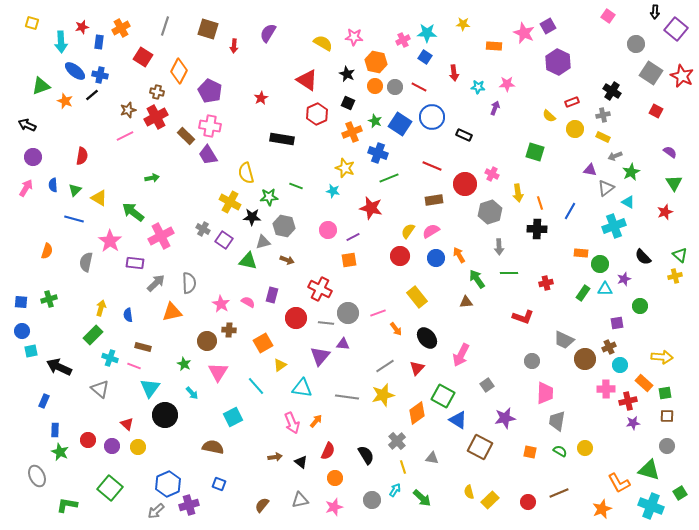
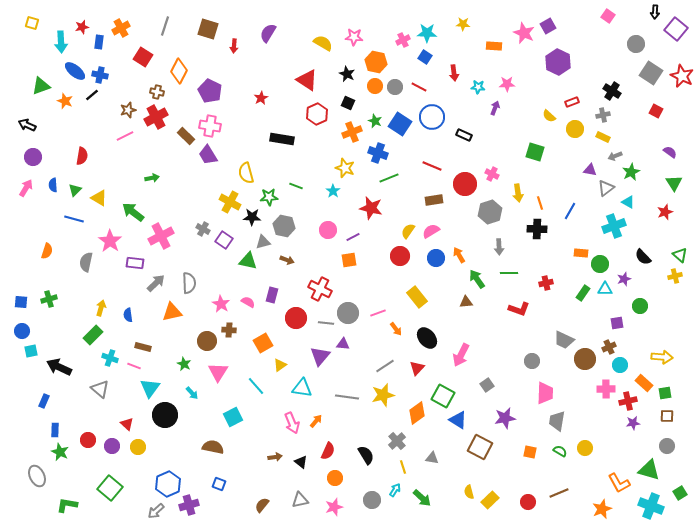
cyan star at (333, 191): rotated 24 degrees clockwise
red L-shape at (523, 317): moved 4 px left, 8 px up
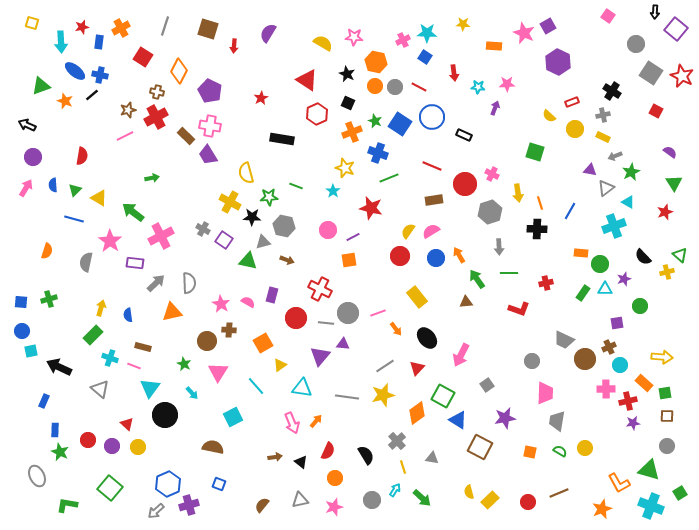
yellow cross at (675, 276): moved 8 px left, 4 px up
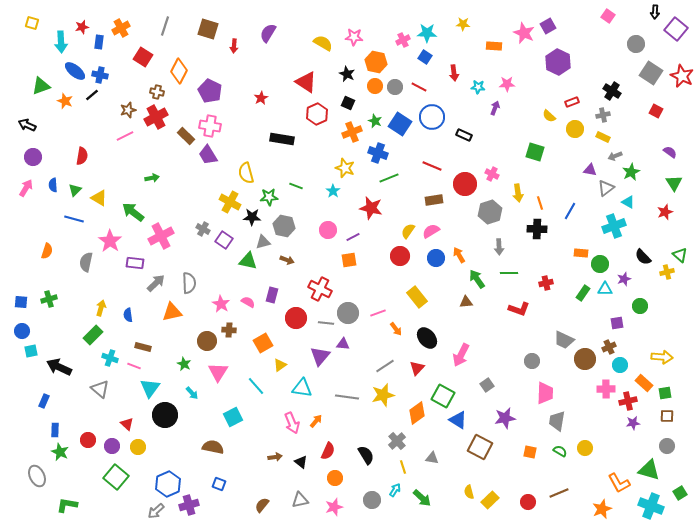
red triangle at (307, 80): moved 1 px left, 2 px down
green square at (110, 488): moved 6 px right, 11 px up
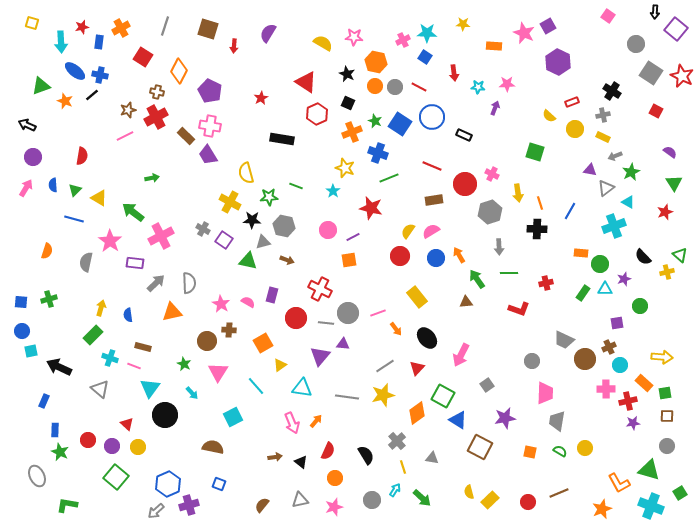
black star at (252, 217): moved 3 px down
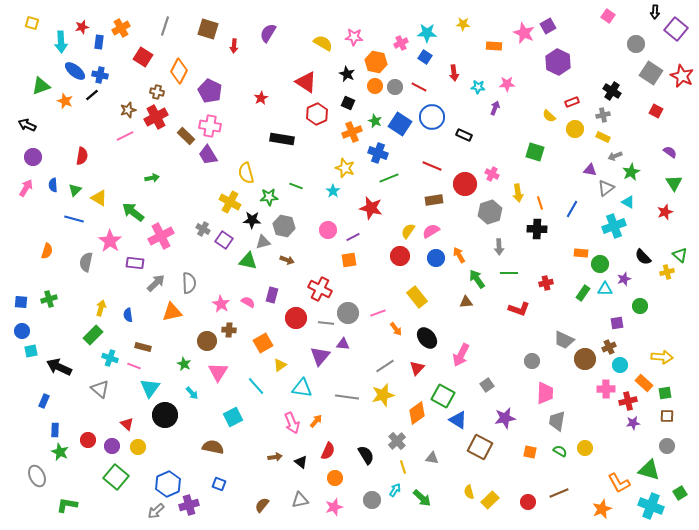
pink cross at (403, 40): moved 2 px left, 3 px down
blue line at (570, 211): moved 2 px right, 2 px up
